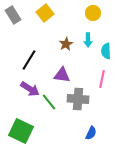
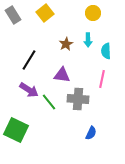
purple arrow: moved 1 px left, 1 px down
green square: moved 5 px left, 1 px up
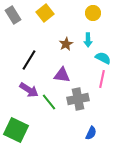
cyan semicircle: moved 3 px left, 7 px down; rotated 119 degrees clockwise
gray cross: rotated 15 degrees counterclockwise
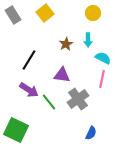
gray cross: rotated 25 degrees counterclockwise
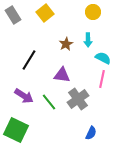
yellow circle: moved 1 px up
purple arrow: moved 5 px left, 6 px down
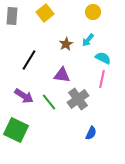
gray rectangle: moved 1 px left, 1 px down; rotated 36 degrees clockwise
cyan arrow: rotated 40 degrees clockwise
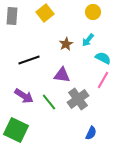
black line: rotated 40 degrees clockwise
pink line: moved 1 px right, 1 px down; rotated 18 degrees clockwise
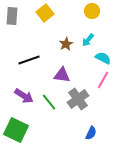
yellow circle: moved 1 px left, 1 px up
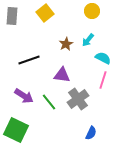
pink line: rotated 12 degrees counterclockwise
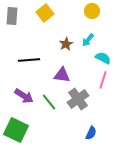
black line: rotated 15 degrees clockwise
